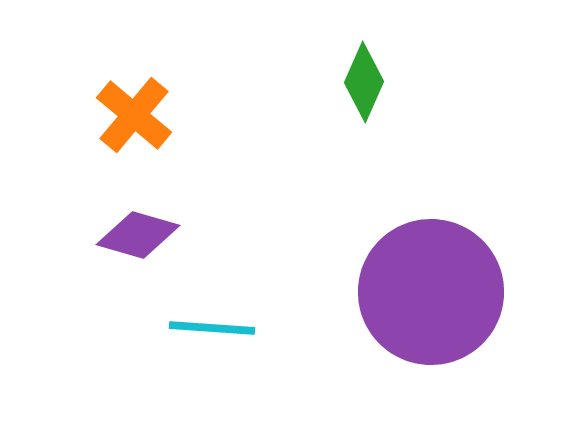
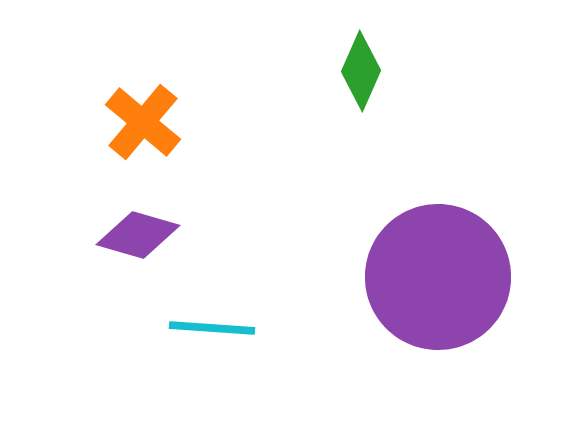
green diamond: moved 3 px left, 11 px up
orange cross: moved 9 px right, 7 px down
purple circle: moved 7 px right, 15 px up
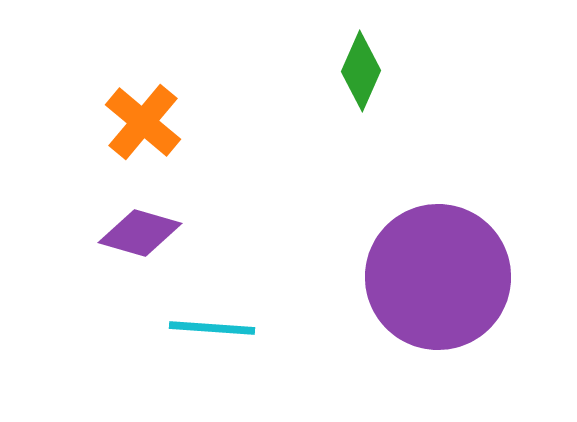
purple diamond: moved 2 px right, 2 px up
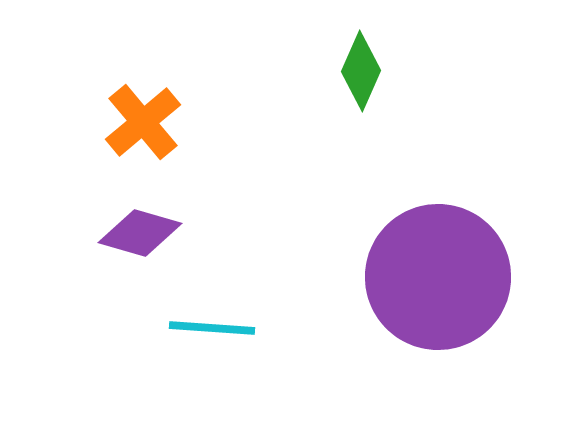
orange cross: rotated 10 degrees clockwise
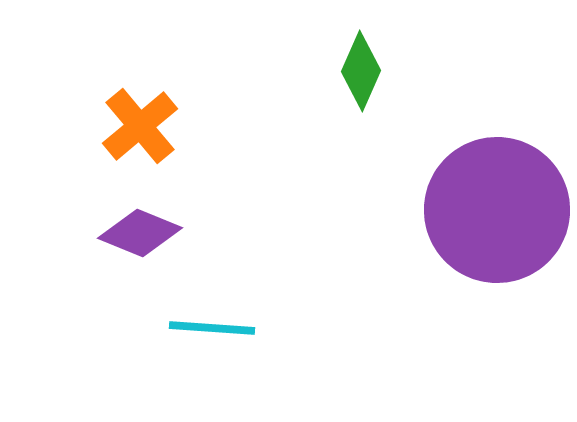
orange cross: moved 3 px left, 4 px down
purple diamond: rotated 6 degrees clockwise
purple circle: moved 59 px right, 67 px up
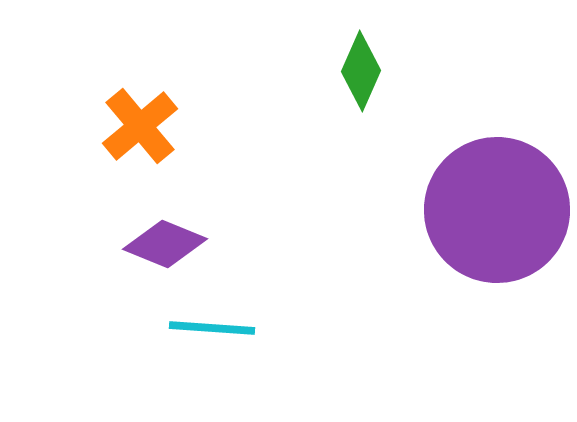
purple diamond: moved 25 px right, 11 px down
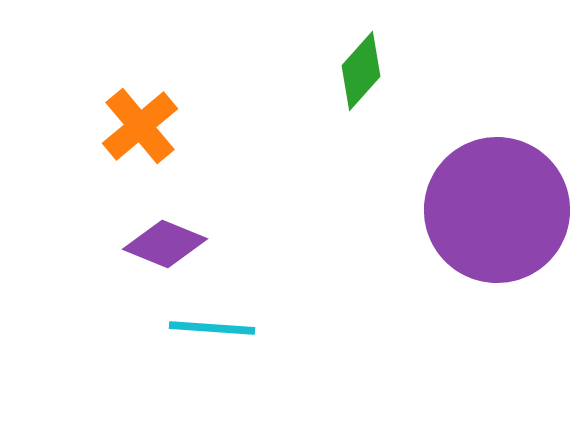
green diamond: rotated 18 degrees clockwise
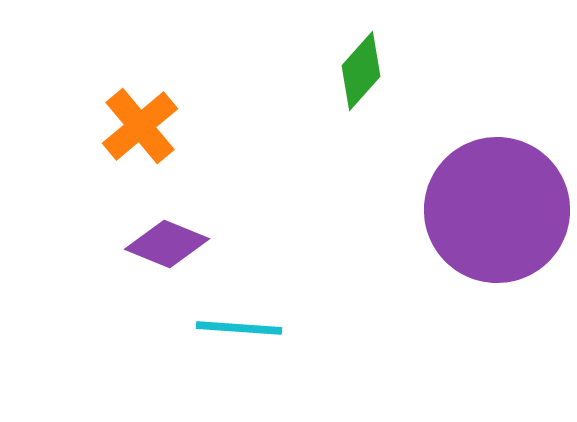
purple diamond: moved 2 px right
cyan line: moved 27 px right
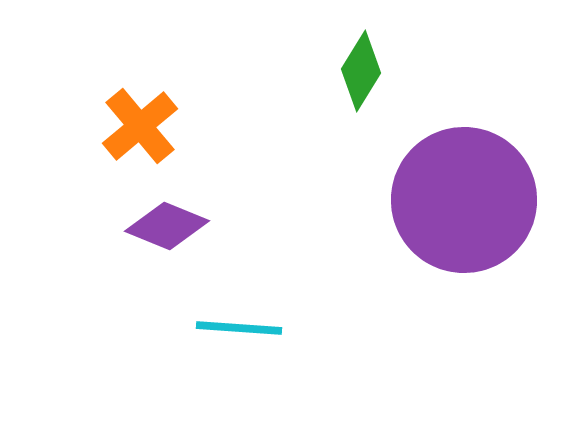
green diamond: rotated 10 degrees counterclockwise
purple circle: moved 33 px left, 10 px up
purple diamond: moved 18 px up
